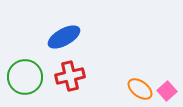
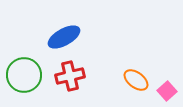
green circle: moved 1 px left, 2 px up
orange ellipse: moved 4 px left, 9 px up
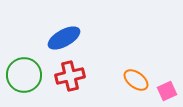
blue ellipse: moved 1 px down
pink square: rotated 18 degrees clockwise
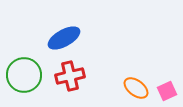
orange ellipse: moved 8 px down
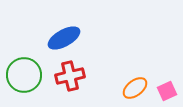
orange ellipse: moved 1 px left; rotated 75 degrees counterclockwise
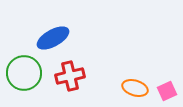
blue ellipse: moved 11 px left
green circle: moved 2 px up
orange ellipse: rotated 55 degrees clockwise
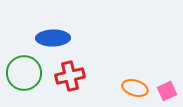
blue ellipse: rotated 28 degrees clockwise
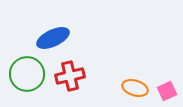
blue ellipse: rotated 24 degrees counterclockwise
green circle: moved 3 px right, 1 px down
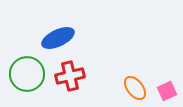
blue ellipse: moved 5 px right
orange ellipse: rotated 35 degrees clockwise
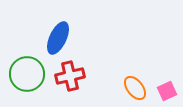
blue ellipse: rotated 40 degrees counterclockwise
